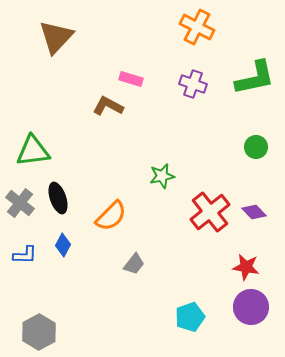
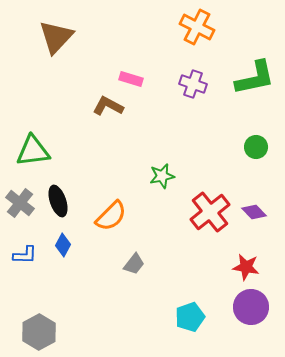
black ellipse: moved 3 px down
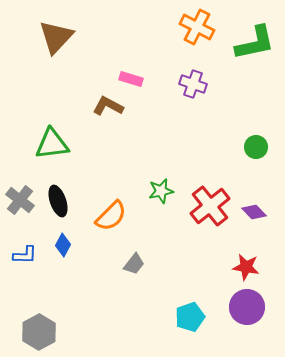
green L-shape: moved 35 px up
green triangle: moved 19 px right, 7 px up
green star: moved 1 px left, 15 px down
gray cross: moved 3 px up
red cross: moved 6 px up
purple circle: moved 4 px left
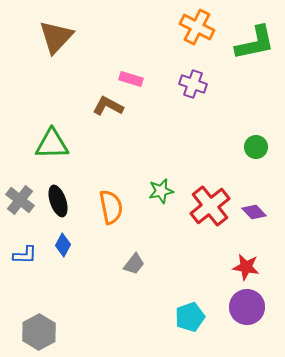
green triangle: rotated 6 degrees clockwise
orange semicircle: moved 9 px up; rotated 56 degrees counterclockwise
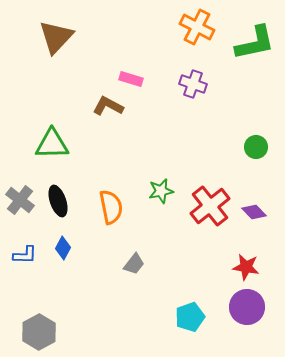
blue diamond: moved 3 px down
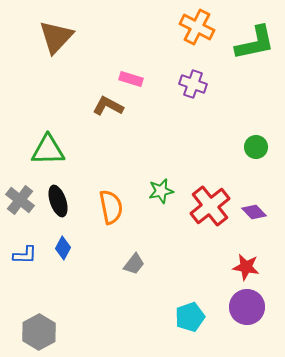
green triangle: moved 4 px left, 6 px down
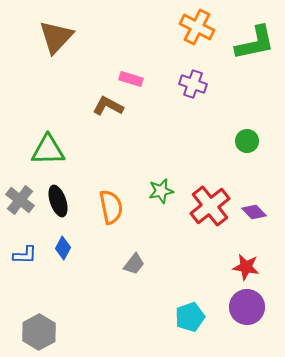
green circle: moved 9 px left, 6 px up
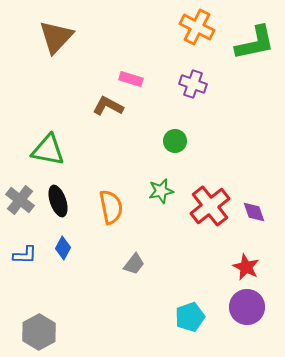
green circle: moved 72 px left
green triangle: rotated 12 degrees clockwise
purple diamond: rotated 25 degrees clockwise
red star: rotated 16 degrees clockwise
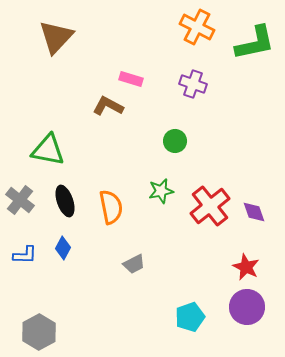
black ellipse: moved 7 px right
gray trapezoid: rotated 25 degrees clockwise
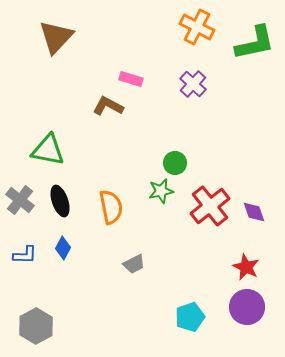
purple cross: rotated 24 degrees clockwise
green circle: moved 22 px down
black ellipse: moved 5 px left
gray hexagon: moved 3 px left, 6 px up
